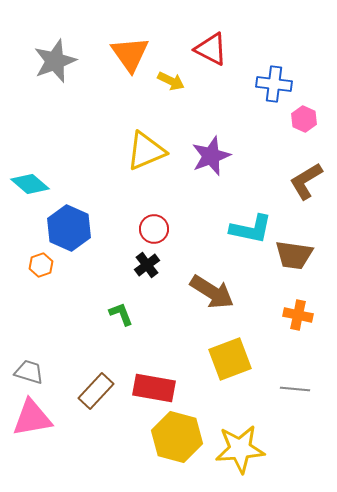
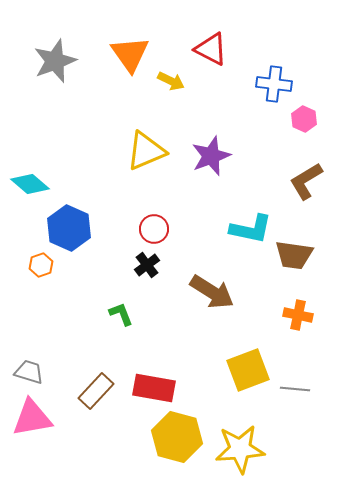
yellow square: moved 18 px right, 11 px down
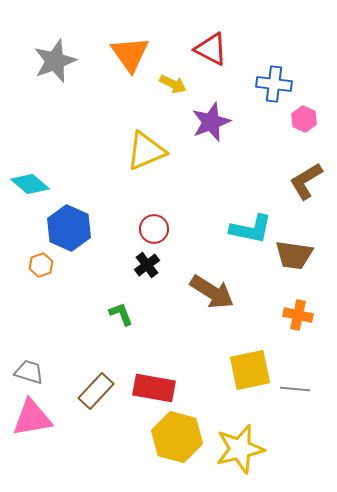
yellow arrow: moved 2 px right, 3 px down
purple star: moved 34 px up
yellow square: moved 2 px right; rotated 9 degrees clockwise
yellow star: rotated 9 degrees counterclockwise
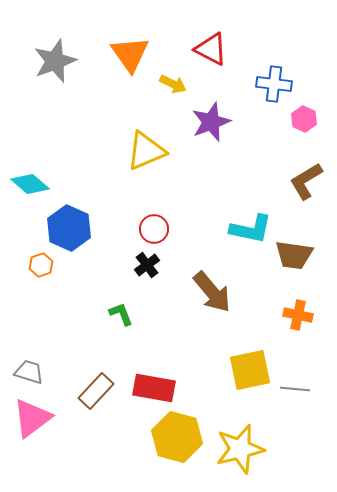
brown arrow: rotated 18 degrees clockwise
pink triangle: rotated 27 degrees counterclockwise
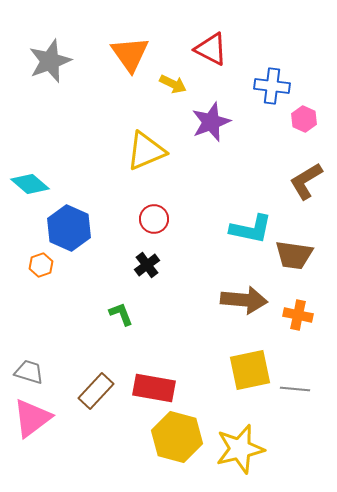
gray star: moved 5 px left
blue cross: moved 2 px left, 2 px down
red circle: moved 10 px up
brown arrow: moved 32 px right, 8 px down; rotated 45 degrees counterclockwise
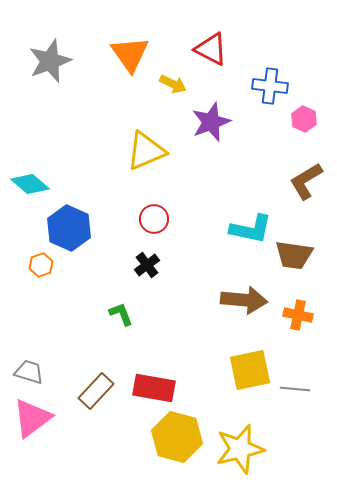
blue cross: moved 2 px left
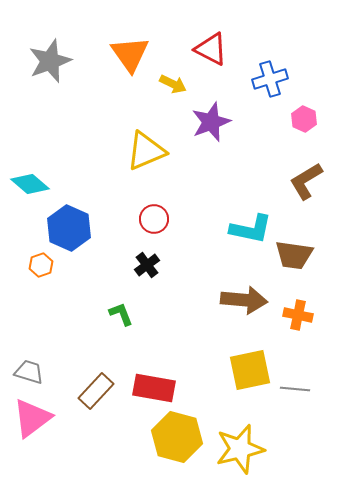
blue cross: moved 7 px up; rotated 24 degrees counterclockwise
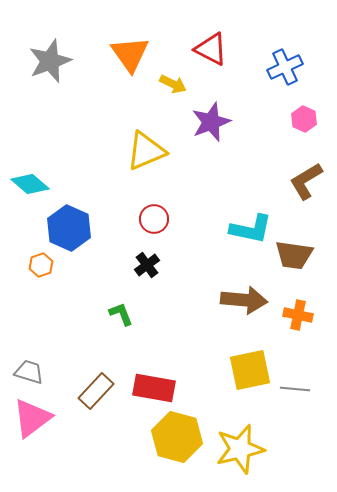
blue cross: moved 15 px right, 12 px up; rotated 8 degrees counterclockwise
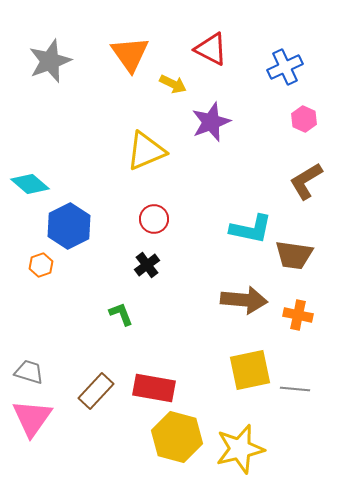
blue hexagon: moved 2 px up; rotated 9 degrees clockwise
pink triangle: rotated 18 degrees counterclockwise
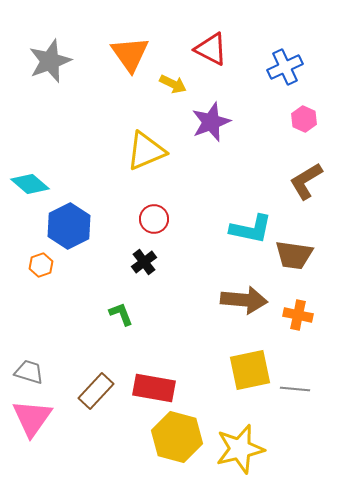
black cross: moved 3 px left, 3 px up
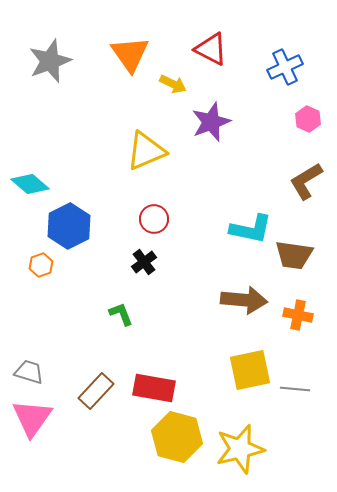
pink hexagon: moved 4 px right
